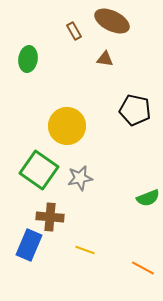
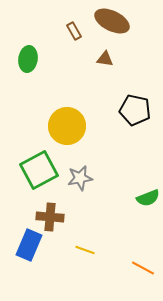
green square: rotated 27 degrees clockwise
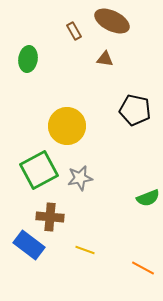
blue rectangle: rotated 76 degrees counterclockwise
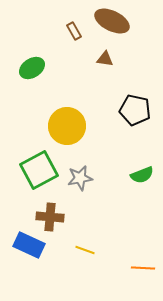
green ellipse: moved 4 px right, 9 px down; rotated 50 degrees clockwise
green semicircle: moved 6 px left, 23 px up
blue rectangle: rotated 12 degrees counterclockwise
orange line: rotated 25 degrees counterclockwise
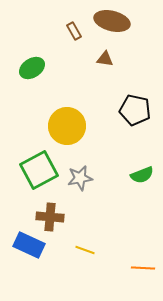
brown ellipse: rotated 12 degrees counterclockwise
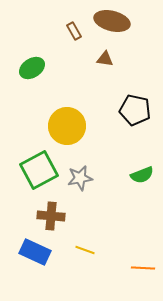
brown cross: moved 1 px right, 1 px up
blue rectangle: moved 6 px right, 7 px down
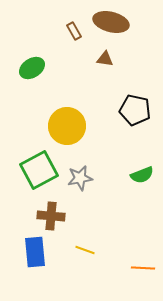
brown ellipse: moved 1 px left, 1 px down
blue rectangle: rotated 60 degrees clockwise
